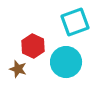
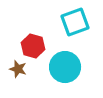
red hexagon: rotated 10 degrees counterclockwise
cyan circle: moved 1 px left, 5 px down
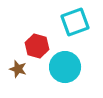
red hexagon: moved 4 px right
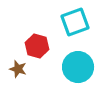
cyan circle: moved 13 px right
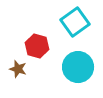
cyan square: rotated 16 degrees counterclockwise
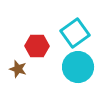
cyan square: moved 11 px down
red hexagon: rotated 15 degrees counterclockwise
